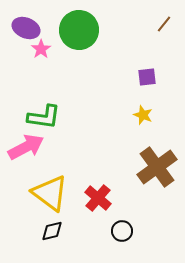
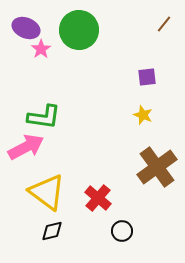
yellow triangle: moved 3 px left, 1 px up
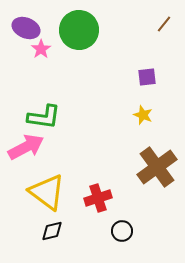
red cross: rotated 32 degrees clockwise
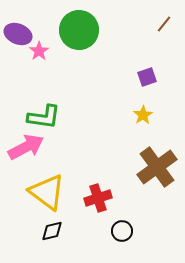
purple ellipse: moved 8 px left, 6 px down
pink star: moved 2 px left, 2 px down
purple square: rotated 12 degrees counterclockwise
yellow star: rotated 18 degrees clockwise
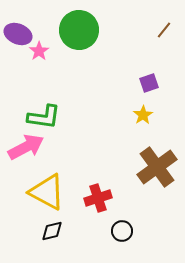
brown line: moved 6 px down
purple square: moved 2 px right, 6 px down
yellow triangle: rotated 9 degrees counterclockwise
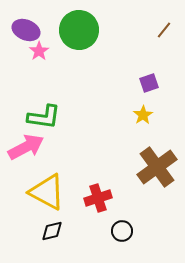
purple ellipse: moved 8 px right, 4 px up
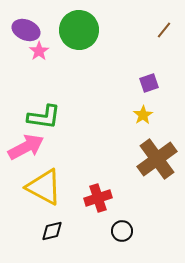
brown cross: moved 8 px up
yellow triangle: moved 3 px left, 5 px up
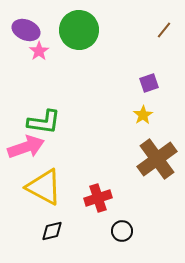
green L-shape: moved 5 px down
pink arrow: rotated 9 degrees clockwise
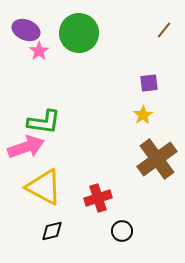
green circle: moved 3 px down
purple square: rotated 12 degrees clockwise
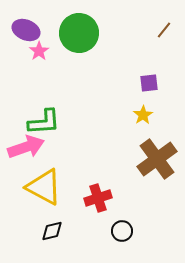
green L-shape: rotated 12 degrees counterclockwise
